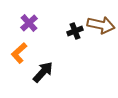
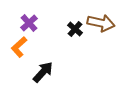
brown arrow: moved 2 px up
black cross: moved 2 px up; rotated 28 degrees counterclockwise
orange L-shape: moved 6 px up
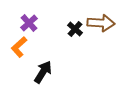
brown arrow: rotated 8 degrees counterclockwise
black arrow: rotated 10 degrees counterclockwise
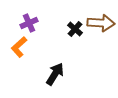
purple cross: rotated 18 degrees clockwise
black arrow: moved 12 px right, 2 px down
